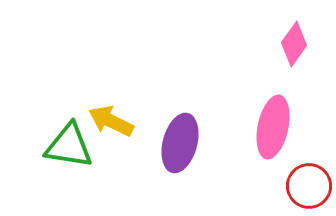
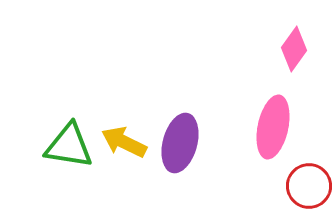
pink diamond: moved 5 px down
yellow arrow: moved 13 px right, 21 px down
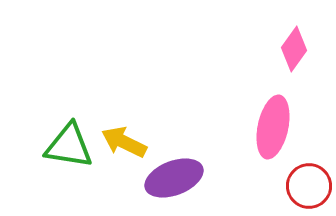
purple ellipse: moved 6 px left, 35 px down; rotated 54 degrees clockwise
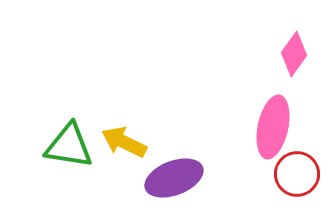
pink diamond: moved 5 px down
red circle: moved 12 px left, 12 px up
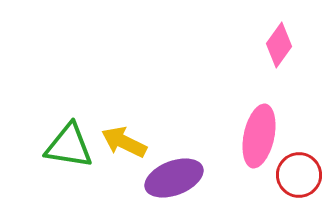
pink diamond: moved 15 px left, 9 px up
pink ellipse: moved 14 px left, 9 px down
red circle: moved 2 px right, 1 px down
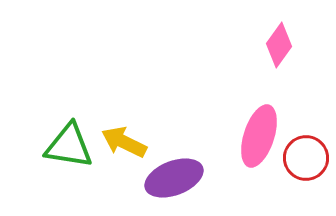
pink ellipse: rotated 6 degrees clockwise
red circle: moved 7 px right, 17 px up
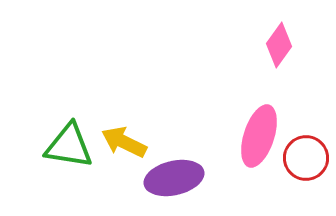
purple ellipse: rotated 8 degrees clockwise
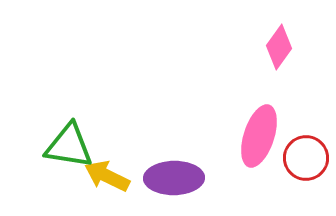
pink diamond: moved 2 px down
yellow arrow: moved 17 px left, 34 px down
purple ellipse: rotated 12 degrees clockwise
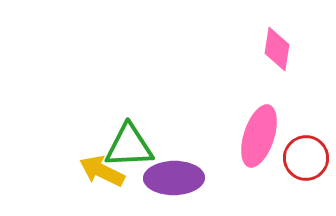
pink diamond: moved 2 px left, 2 px down; rotated 27 degrees counterclockwise
green triangle: moved 60 px right; rotated 12 degrees counterclockwise
yellow arrow: moved 5 px left, 5 px up
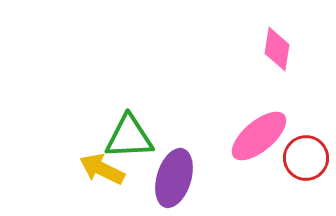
pink ellipse: rotated 32 degrees clockwise
green triangle: moved 9 px up
yellow arrow: moved 2 px up
purple ellipse: rotated 72 degrees counterclockwise
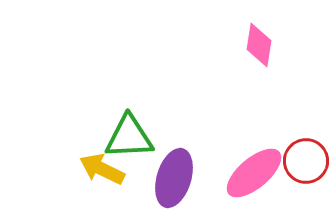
pink diamond: moved 18 px left, 4 px up
pink ellipse: moved 5 px left, 37 px down
red circle: moved 3 px down
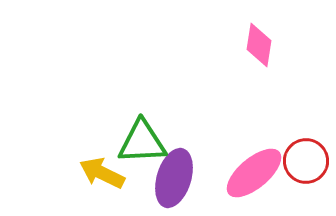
green triangle: moved 13 px right, 5 px down
yellow arrow: moved 4 px down
